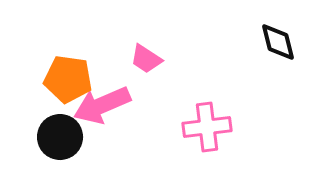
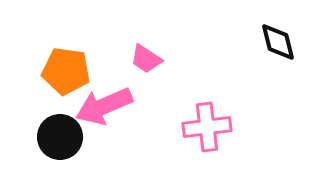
orange pentagon: moved 2 px left, 8 px up
pink arrow: moved 2 px right, 1 px down
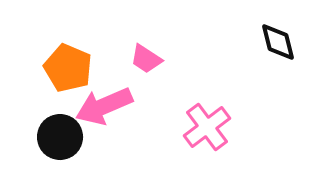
orange pentagon: moved 2 px right, 3 px up; rotated 15 degrees clockwise
pink cross: rotated 30 degrees counterclockwise
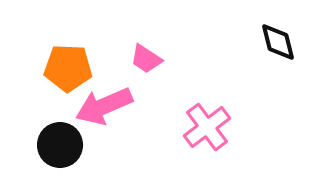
orange pentagon: rotated 21 degrees counterclockwise
black circle: moved 8 px down
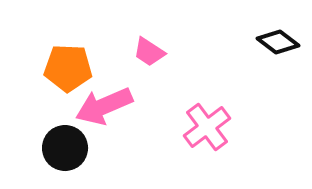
black diamond: rotated 39 degrees counterclockwise
pink trapezoid: moved 3 px right, 7 px up
black circle: moved 5 px right, 3 px down
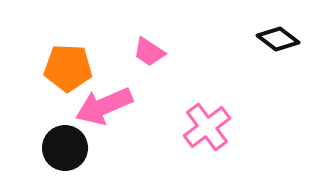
black diamond: moved 3 px up
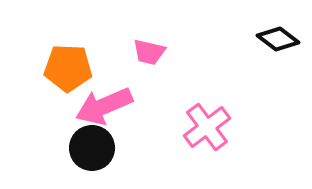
pink trapezoid: rotated 20 degrees counterclockwise
black circle: moved 27 px right
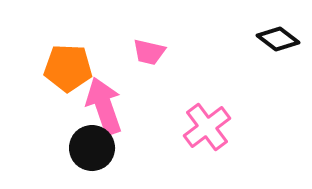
pink arrow: rotated 94 degrees clockwise
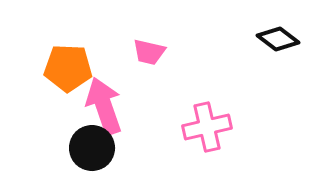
pink cross: rotated 24 degrees clockwise
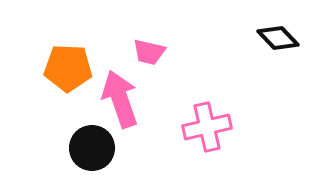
black diamond: moved 1 px up; rotated 9 degrees clockwise
pink arrow: moved 16 px right, 7 px up
